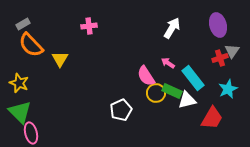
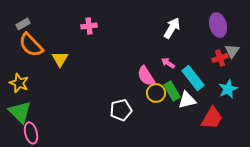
green rectangle: rotated 36 degrees clockwise
white pentagon: rotated 10 degrees clockwise
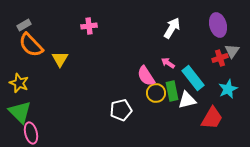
gray rectangle: moved 1 px right, 1 px down
green rectangle: rotated 18 degrees clockwise
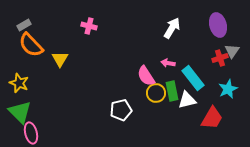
pink cross: rotated 21 degrees clockwise
pink arrow: rotated 24 degrees counterclockwise
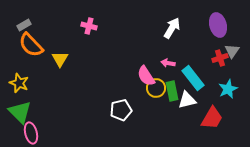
yellow circle: moved 5 px up
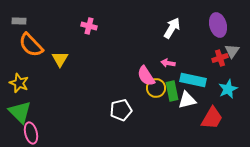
gray rectangle: moved 5 px left, 4 px up; rotated 32 degrees clockwise
cyan rectangle: moved 2 px down; rotated 40 degrees counterclockwise
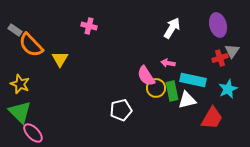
gray rectangle: moved 4 px left, 9 px down; rotated 32 degrees clockwise
yellow star: moved 1 px right, 1 px down
pink ellipse: moved 2 px right; rotated 30 degrees counterclockwise
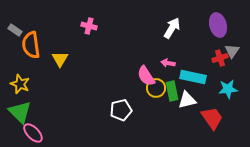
orange semicircle: rotated 36 degrees clockwise
cyan rectangle: moved 3 px up
cyan star: rotated 18 degrees clockwise
red trapezoid: rotated 65 degrees counterclockwise
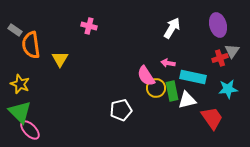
pink ellipse: moved 3 px left, 3 px up
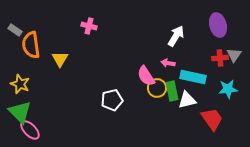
white arrow: moved 4 px right, 8 px down
gray triangle: moved 2 px right, 4 px down
red cross: rotated 14 degrees clockwise
yellow circle: moved 1 px right
white pentagon: moved 9 px left, 10 px up
red trapezoid: moved 1 px down
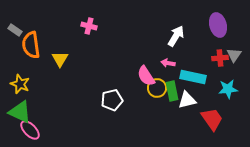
green triangle: rotated 20 degrees counterclockwise
